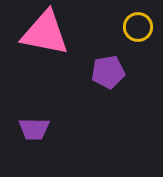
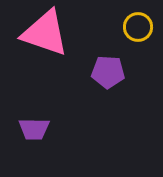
pink triangle: rotated 8 degrees clockwise
purple pentagon: rotated 12 degrees clockwise
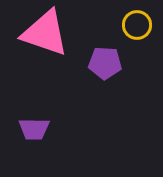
yellow circle: moved 1 px left, 2 px up
purple pentagon: moved 3 px left, 9 px up
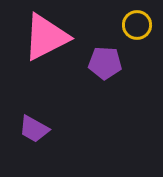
pink triangle: moved 1 px right, 4 px down; rotated 46 degrees counterclockwise
purple trapezoid: rotated 28 degrees clockwise
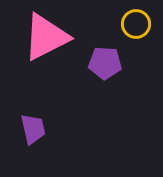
yellow circle: moved 1 px left, 1 px up
purple trapezoid: moved 1 px left; rotated 132 degrees counterclockwise
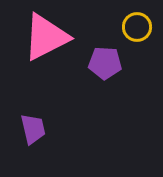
yellow circle: moved 1 px right, 3 px down
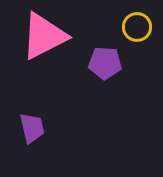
pink triangle: moved 2 px left, 1 px up
purple trapezoid: moved 1 px left, 1 px up
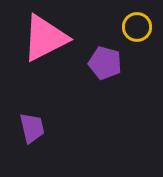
pink triangle: moved 1 px right, 2 px down
purple pentagon: rotated 12 degrees clockwise
